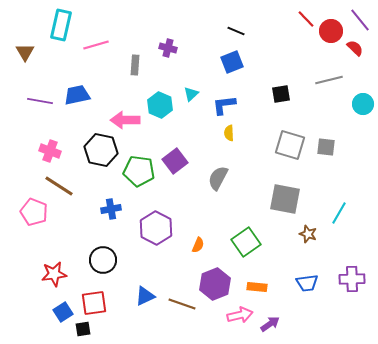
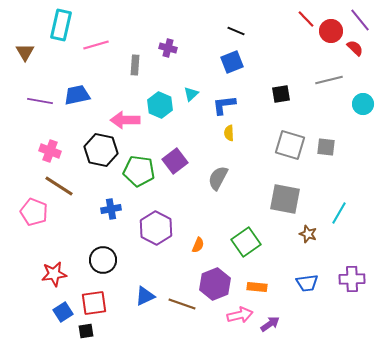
black square at (83, 329): moved 3 px right, 2 px down
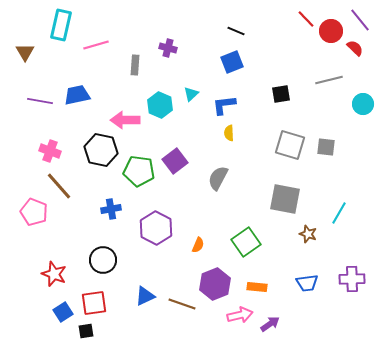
brown line at (59, 186): rotated 16 degrees clockwise
red star at (54, 274): rotated 30 degrees clockwise
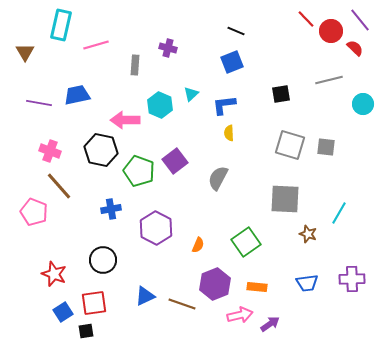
purple line at (40, 101): moved 1 px left, 2 px down
green pentagon at (139, 171): rotated 12 degrees clockwise
gray square at (285, 199): rotated 8 degrees counterclockwise
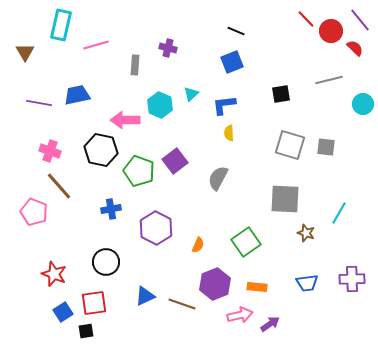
brown star at (308, 234): moved 2 px left, 1 px up
black circle at (103, 260): moved 3 px right, 2 px down
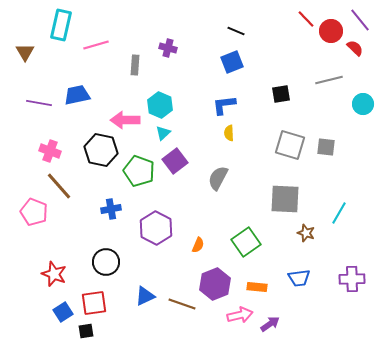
cyan triangle at (191, 94): moved 28 px left, 39 px down
blue trapezoid at (307, 283): moved 8 px left, 5 px up
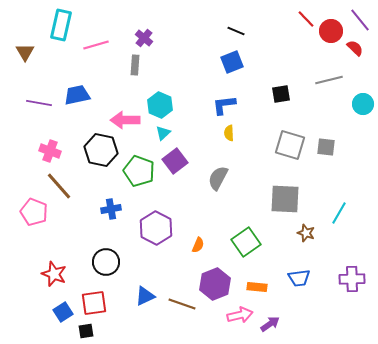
purple cross at (168, 48): moved 24 px left, 10 px up; rotated 24 degrees clockwise
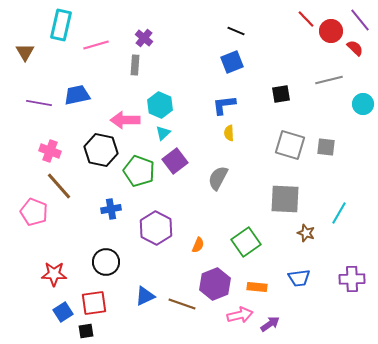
red star at (54, 274): rotated 20 degrees counterclockwise
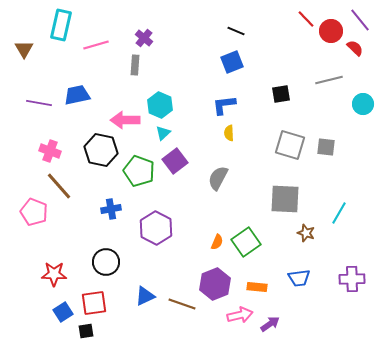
brown triangle at (25, 52): moved 1 px left, 3 px up
orange semicircle at (198, 245): moved 19 px right, 3 px up
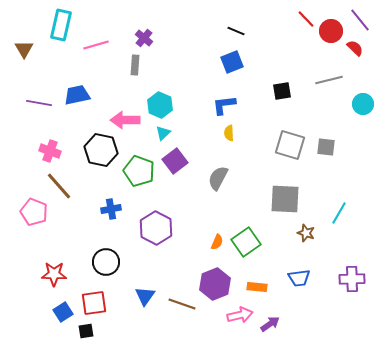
black square at (281, 94): moved 1 px right, 3 px up
blue triangle at (145, 296): rotated 30 degrees counterclockwise
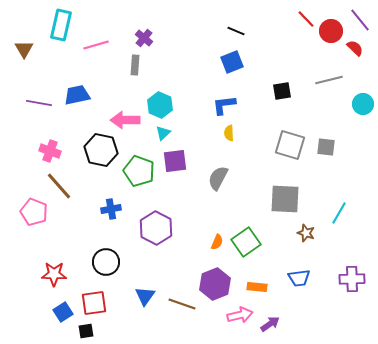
purple square at (175, 161): rotated 30 degrees clockwise
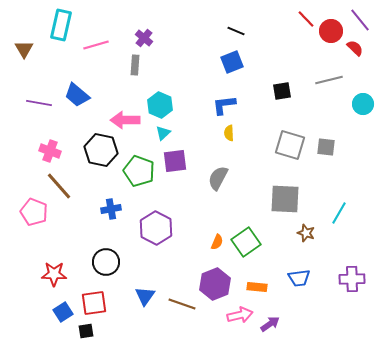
blue trapezoid at (77, 95): rotated 128 degrees counterclockwise
